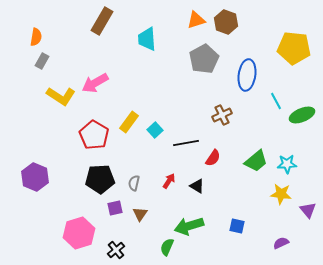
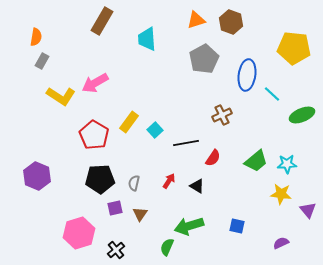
brown hexagon: moved 5 px right
cyan line: moved 4 px left, 7 px up; rotated 18 degrees counterclockwise
purple hexagon: moved 2 px right, 1 px up
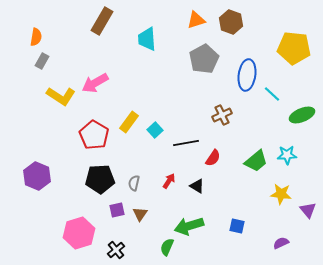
cyan star: moved 9 px up
purple square: moved 2 px right, 2 px down
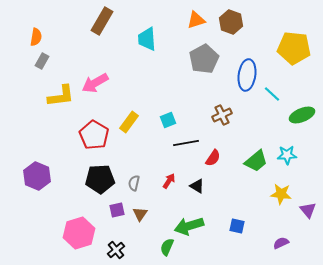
yellow L-shape: rotated 40 degrees counterclockwise
cyan square: moved 13 px right, 10 px up; rotated 21 degrees clockwise
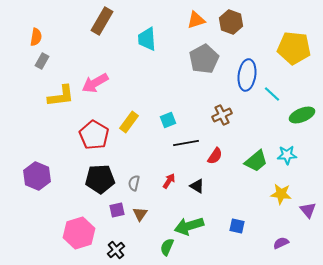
red semicircle: moved 2 px right, 2 px up
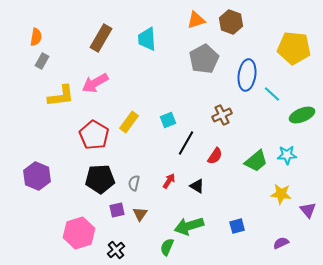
brown rectangle: moved 1 px left, 17 px down
black line: rotated 50 degrees counterclockwise
blue square: rotated 28 degrees counterclockwise
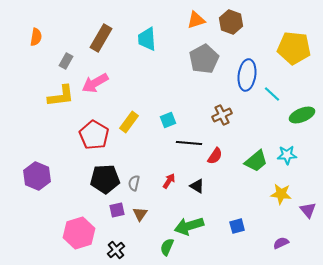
gray rectangle: moved 24 px right
black line: moved 3 px right; rotated 65 degrees clockwise
black pentagon: moved 5 px right
